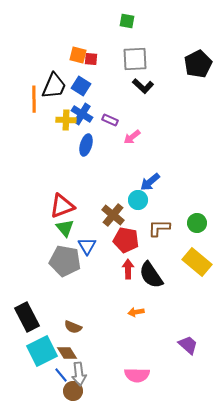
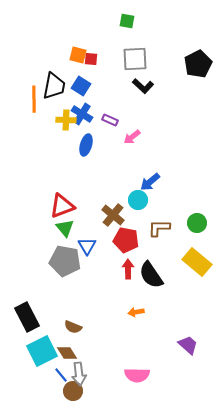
black trapezoid: rotated 12 degrees counterclockwise
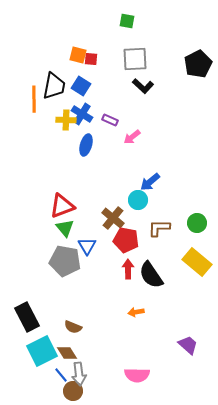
brown cross: moved 3 px down
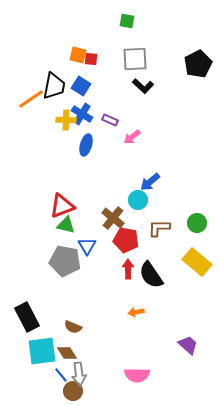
orange line: moved 3 px left; rotated 56 degrees clockwise
green triangle: moved 1 px right, 3 px up; rotated 36 degrees counterclockwise
cyan square: rotated 20 degrees clockwise
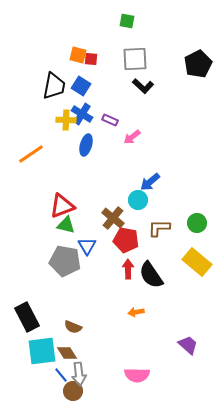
orange line: moved 55 px down
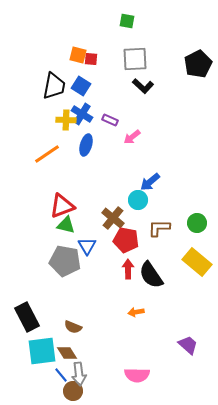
orange line: moved 16 px right
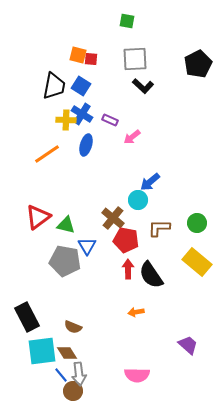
red triangle: moved 24 px left, 11 px down; rotated 16 degrees counterclockwise
